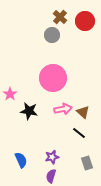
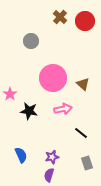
gray circle: moved 21 px left, 6 px down
brown triangle: moved 28 px up
black line: moved 2 px right
blue semicircle: moved 5 px up
purple semicircle: moved 2 px left, 1 px up
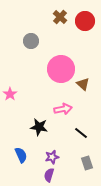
pink circle: moved 8 px right, 9 px up
black star: moved 10 px right, 16 px down
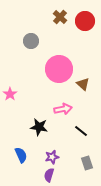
pink circle: moved 2 px left
black line: moved 2 px up
